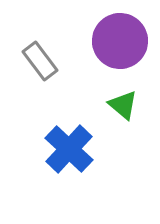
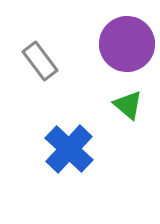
purple circle: moved 7 px right, 3 px down
green triangle: moved 5 px right
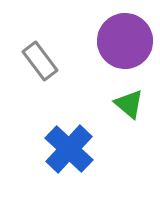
purple circle: moved 2 px left, 3 px up
green triangle: moved 1 px right, 1 px up
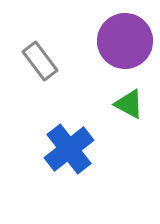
green triangle: rotated 12 degrees counterclockwise
blue cross: rotated 9 degrees clockwise
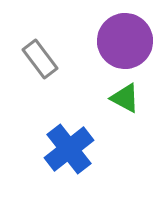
gray rectangle: moved 2 px up
green triangle: moved 4 px left, 6 px up
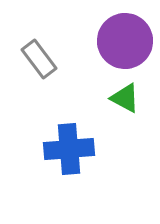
gray rectangle: moved 1 px left
blue cross: rotated 33 degrees clockwise
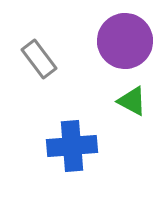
green triangle: moved 7 px right, 3 px down
blue cross: moved 3 px right, 3 px up
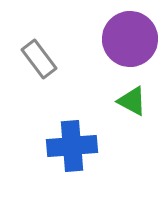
purple circle: moved 5 px right, 2 px up
